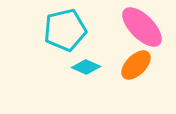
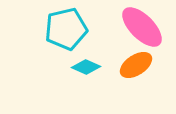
cyan pentagon: moved 1 px right, 1 px up
orange ellipse: rotated 12 degrees clockwise
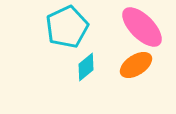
cyan pentagon: moved 1 px right, 2 px up; rotated 12 degrees counterclockwise
cyan diamond: rotated 64 degrees counterclockwise
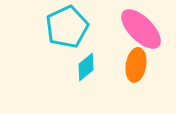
pink ellipse: moved 1 px left, 2 px down
orange ellipse: rotated 48 degrees counterclockwise
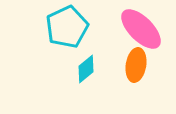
cyan diamond: moved 2 px down
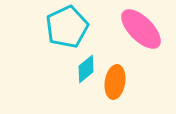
orange ellipse: moved 21 px left, 17 px down
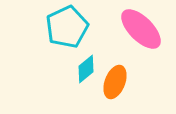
orange ellipse: rotated 12 degrees clockwise
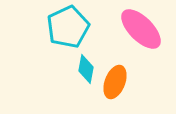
cyan pentagon: moved 1 px right
cyan diamond: rotated 40 degrees counterclockwise
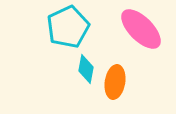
orange ellipse: rotated 12 degrees counterclockwise
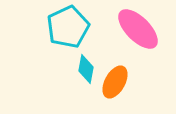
pink ellipse: moved 3 px left
orange ellipse: rotated 20 degrees clockwise
